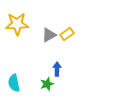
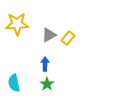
yellow rectangle: moved 1 px right, 4 px down; rotated 16 degrees counterclockwise
blue arrow: moved 12 px left, 5 px up
green star: rotated 16 degrees counterclockwise
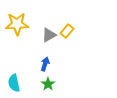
yellow rectangle: moved 1 px left, 7 px up
blue arrow: rotated 16 degrees clockwise
green star: moved 1 px right
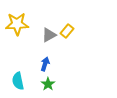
cyan semicircle: moved 4 px right, 2 px up
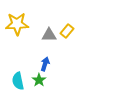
gray triangle: rotated 28 degrees clockwise
green star: moved 9 px left, 4 px up
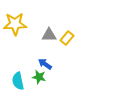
yellow star: moved 2 px left
yellow rectangle: moved 7 px down
blue arrow: rotated 72 degrees counterclockwise
green star: moved 3 px up; rotated 24 degrees counterclockwise
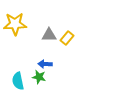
blue arrow: rotated 32 degrees counterclockwise
